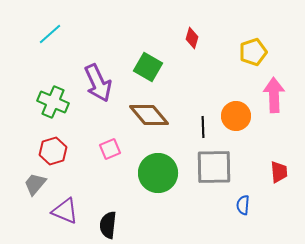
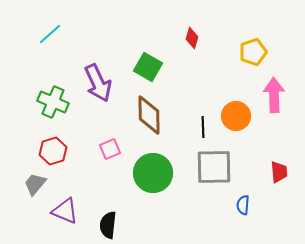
brown diamond: rotated 39 degrees clockwise
green circle: moved 5 px left
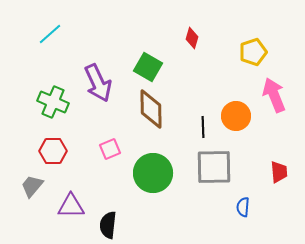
pink arrow: rotated 20 degrees counterclockwise
brown diamond: moved 2 px right, 6 px up
red hexagon: rotated 16 degrees clockwise
gray trapezoid: moved 3 px left, 2 px down
blue semicircle: moved 2 px down
purple triangle: moved 6 px right, 5 px up; rotated 24 degrees counterclockwise
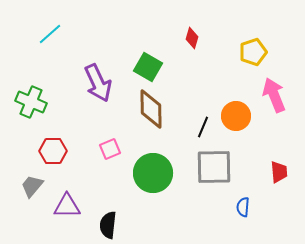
green cross: moved 22 px left
black line: rotated 25 degrees clockwise
purple triangle: moved 4 px left
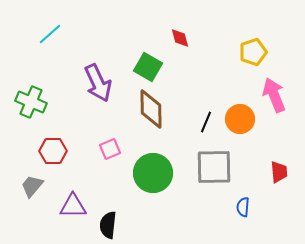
red diamond: moved 12 px left; rotated 30 degrees counterclockwise
orange circle: moved 4 px right, 3 px down
black line: moved 3 px right, 5 px up
purple triangle: moved 6 px right
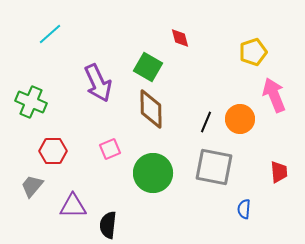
gray square: rotated 12 degrees clockwise
blue semicircle: moved 1 px right, 2 px down
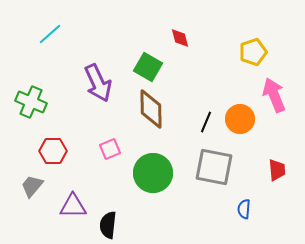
red trapezoid: moved 2 px left, 2 px up
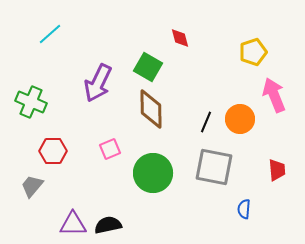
purple arrow: rotated 51 degrees clockwise
purple triangle: moved 18 px down
black semicircle: rotated 72 degrees clockwise
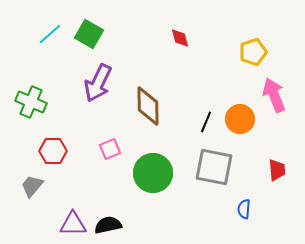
green square: moved 59 px left, 33 px up
brown diamond: moved 3 px left, 3 px up
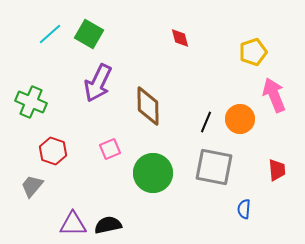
red hexagon: rotated 20 degrees clockwise
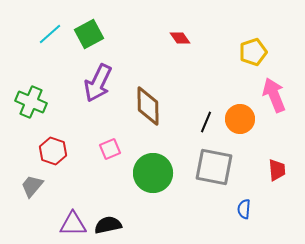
green square: rotated 32 degrees clockwise
red diamond: rotated 20 degrees counterclockwise
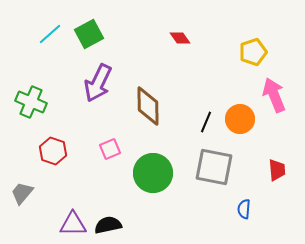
gray trapezoid: moved 10 px left, 7 px down
